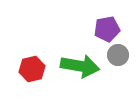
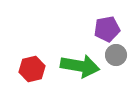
gray circle: moved 2 px left
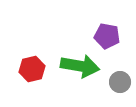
purple pentagon: moved 7 px down; rotated 20 degrees clockwise
gray circle: moved 4 px right, 27 px down
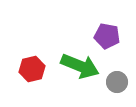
green arrow: rotated 12 degrees clockwise
gray circle: moved 3 px left
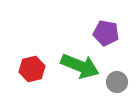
purple pentagon: moved 1 px left, 3 px up
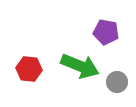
purple pentagon: moved 1 px up
red hexagon: moved 3 px left; rotated 20 degrees clockwise
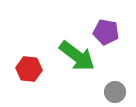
green arrow: moved 3 px left, 10 px up; rotated 15 degrees clockwise
gray circle: moved 2 px left, 10 px down
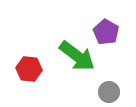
purple pentagon: rotated 20 degrees clockwise
gray circle: moved 6 px left
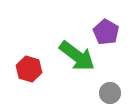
red hexagon: rotated 10 degrees clockwise
gray circle: moved 1 px right, 1 px down
